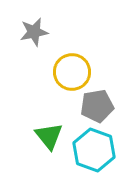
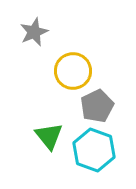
gray star: rotated 12 degrees counterclockwise
yellow circle: moved 1 px right, 1 px up
gray pentagon: rotated 16 degrees counterclockwise
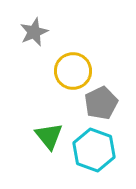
gray pentagon: moved 4 px right, 3 px up
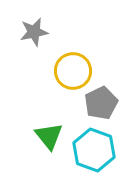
gray star: rotated 12 degrees clockwise
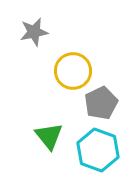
cyan hexagon: moved 4 px right
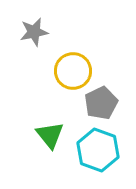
green triangle: moved 1 px right, 1 px up
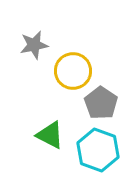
gray star: moved 13 px down
gray pentagon: rotated 12 degrees counterclockwise
green triangle: rotated 24 degrees counterclockwise
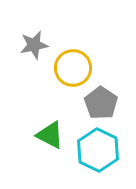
yellow circle: moved 3 px up
cyan hexagon: rotated 6 degrees clockwise
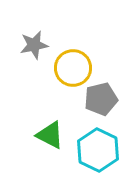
gray pentagon: moved 4 px up; rotated 24 degrees clockwise
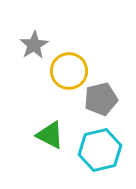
gray star: rotated 20 degrees counterclockwise
yellow circle: moved 4 px left, 3 px down
cyan hexagon: moved 2 px right; rotated 21 degrees clockwise
